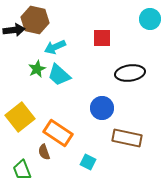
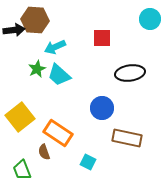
brown hexagon: rotated 8 degrees counterclockwise
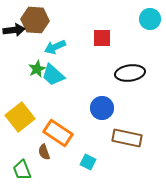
cyan trapezoid: moved 6 px left
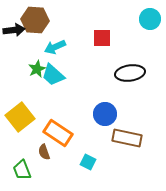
blue circle: moved 3 px right, 6 px down
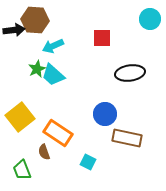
cyan arrow: moved 2 px left, 1 px up
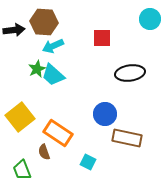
brown hexagon: moved 9 px right, 2 px down
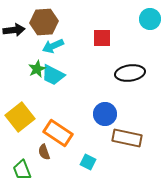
brown hexagon: rotated 8 degrees counterclockwise
cyan trapezoid: rotated 15 degrees counterclockwise
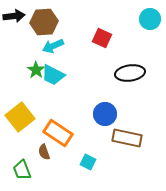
black arrow: moved 14 px up
red square: rotated 24 degrees clockwise
green star: moved 1 px left, 1 px down; rotated 12 degrees counterclockwise
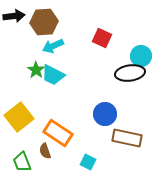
cyan circle: moved 9 px left, 37 px down
yellow square: moved 1 px left
brown semicircle: moved 1 px right, 1 px up
green trapezoid: moved 8 px up
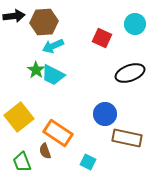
cyan circle: moved 6 px left, 32 px up
black ellipse: rotated 12 degrees counterclockwise
